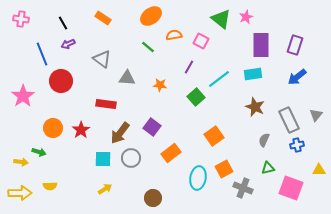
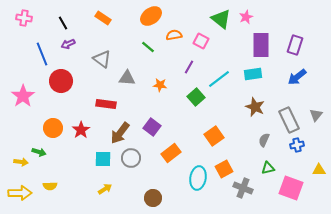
pink cross at (21, 19): moved 3 px right, 1 px up
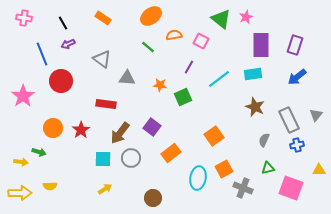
green square at (196, 97): moved 13 px left; rotated 18 degrees clockwise
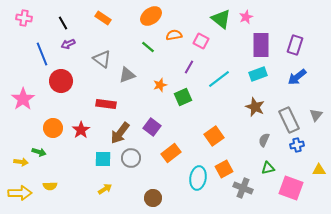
cyan rectangle at (253, 74): moved 5 px right; rotated 12 degrees counterclockwise
gray triangle at (127, 78): moved 3 px up; rotated 24 degrees counterclockwise
orange star at (160, 85): rotated 24 degrees counterclockwise
pink star at (23, 96): moved 3 px down
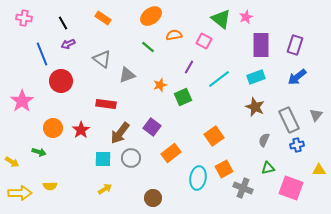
pink square at (201, 41): moved 3 px right
cyan rectangle at (258, 74): moved 2 px left, 3 px down
pink star at (23, 99): moved 1 px left, 2 px down
yellow arrow at (21, 162): moved 9 px left; rotated 24 degrees clockwise
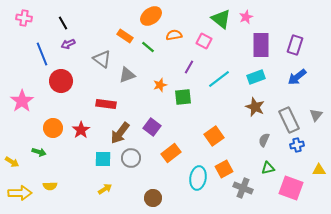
orange rectangle at (103, 18): moved 22 px right, 18 px down
green square at (183, 97): rotated 18 degrees clockwise
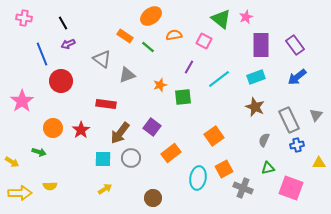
purple rectangle at (295, 45): rotated 54 degrees counterclockwise
yellow triangle at (319, 170): moved 7 px up
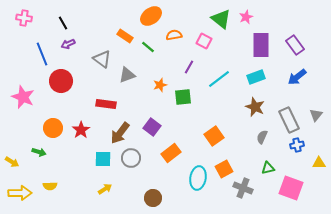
pink star at (22, 101): moved 1 px right, 4 px up; rotated 15 degrees counterclockwise
gray semicircle at (264, 140): moved 2 px left, 3 px up
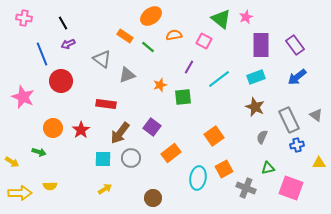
gray triangle at (316, 115): rotated 32 degrees counterclockwise
gray cross at (243, 188): moved 3 px right
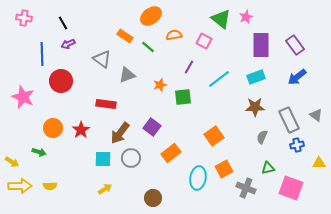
blue line at (42, 54): rotated 20 degrees clockwise
brown star at (255, 107): rotated 24 degrees counterclockwise
yellow arrow at (20, 193): moved 7 px up
